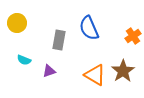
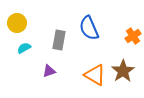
cyan semicircle: moved 12 px up; rotated 128 degrees clockwise
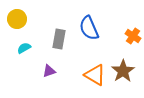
yellow circle: moved 4 px up
orange cross: rotated 21 degrees counterclockwise
gray rectangle: moved 1 px up
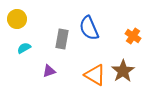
gray rectangle: moved 3 px right
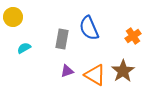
yellow circle: moved 4 px left, 2 px up
orange cross: rotated 21 degrees clockwise
purple triangle: moved 18 px right
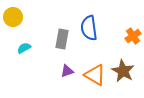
blue semicircle: rotated 15 degrees clockwise
brown star: rotated 10 degrees counterclockwise
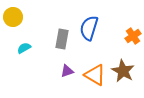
blue semicircle: rotated 25 degrees clockwise
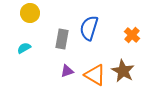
yellow circle: moved 17 px right, 4 px up
orange cross: moved 1 px left, 1 px up; rotated 14 degrees counterclockwise
